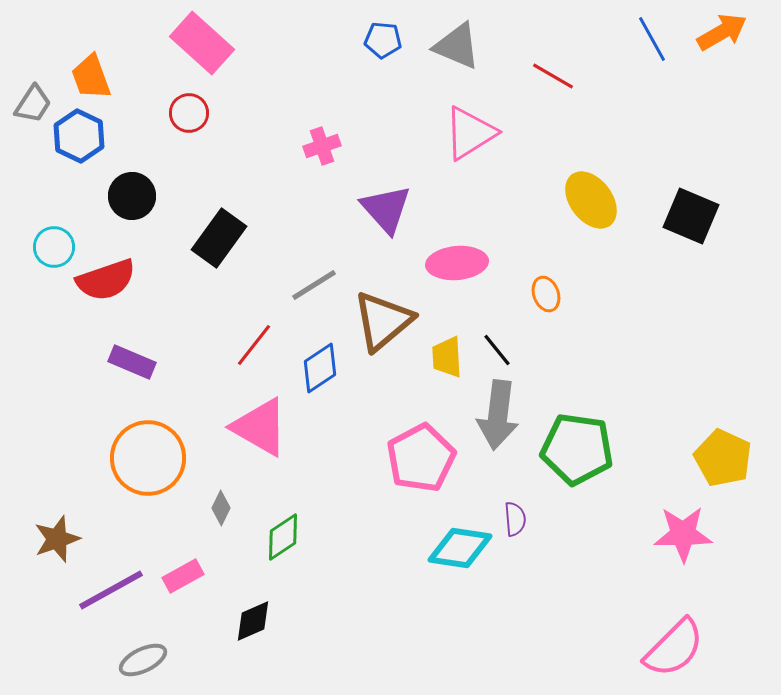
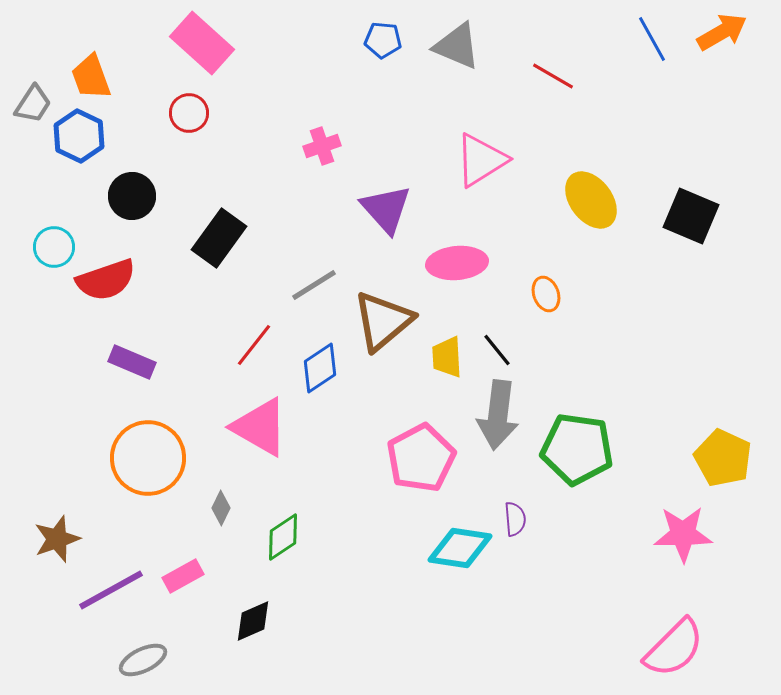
pink triangle at (470, 133): moved 11 px right, 27 px down
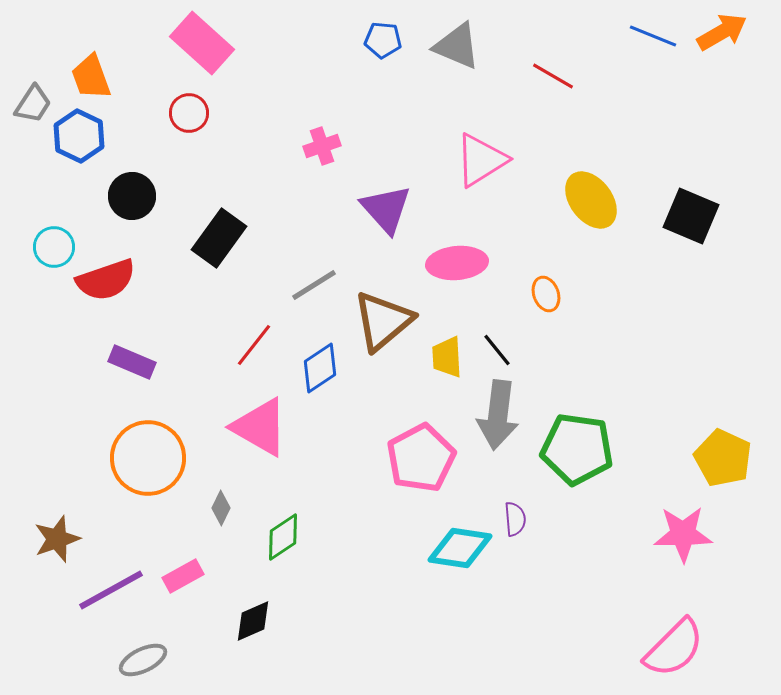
blue line at (652, 39): moved 1 px right, 3 px up; rotated 39 degrees counterclockwise
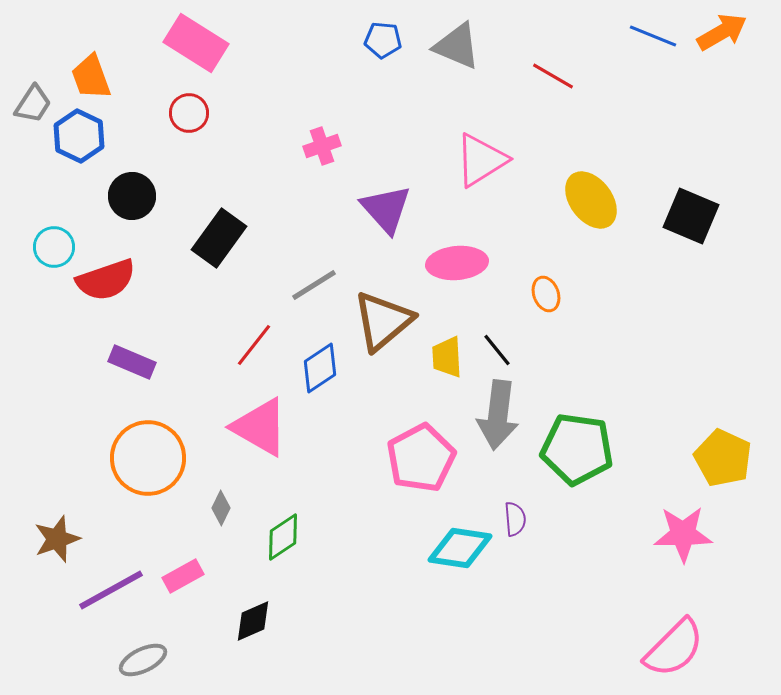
pink rectangle at (202, 43): moved 6 px left; rotated 10 degrees counterclockwise
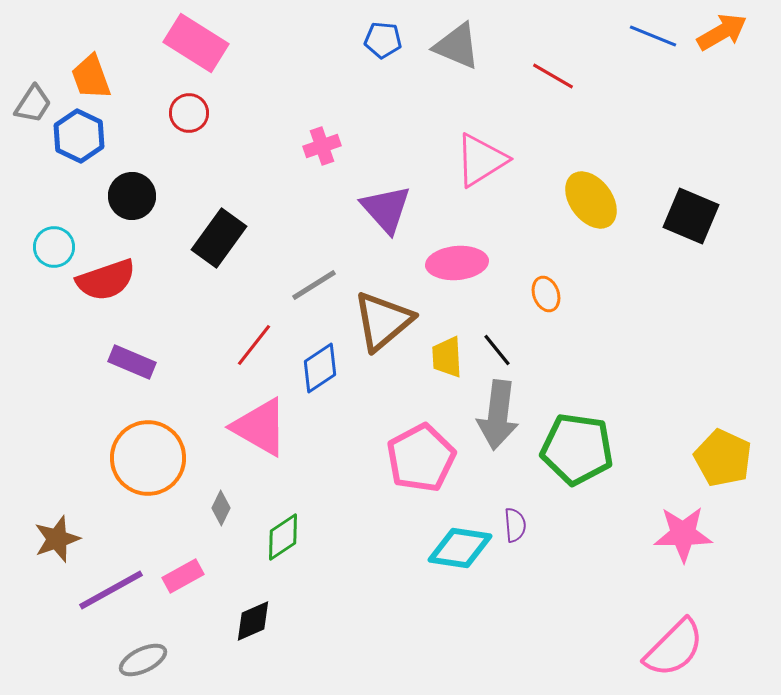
purple semicircle at (515, 519): moved 6 px down
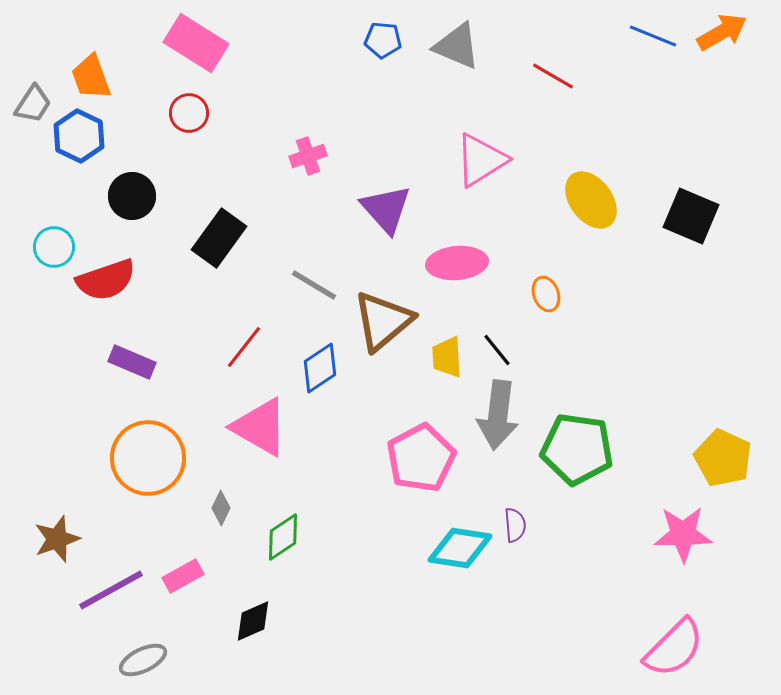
pink cross at (322, 146): moved 14 px left, 10 px down
gray line at (314, 285): rotated 63 degrees clockwise
red line at (254, 345): moved 10 px left, 2 px down
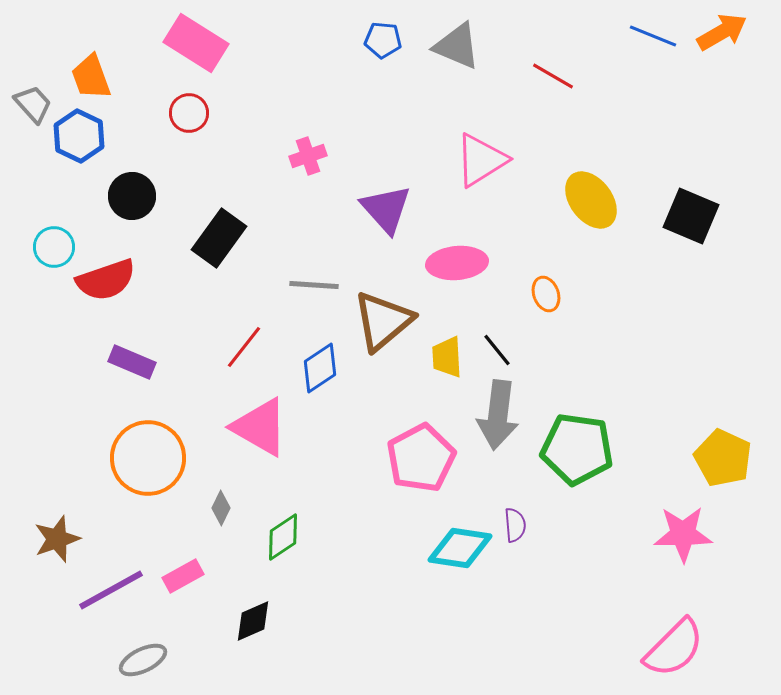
gray trapezoid at (33, 104): rotated 75 degrees counterclockwise
gray line at (314, 285): rotated 27 degrees counterclockwise
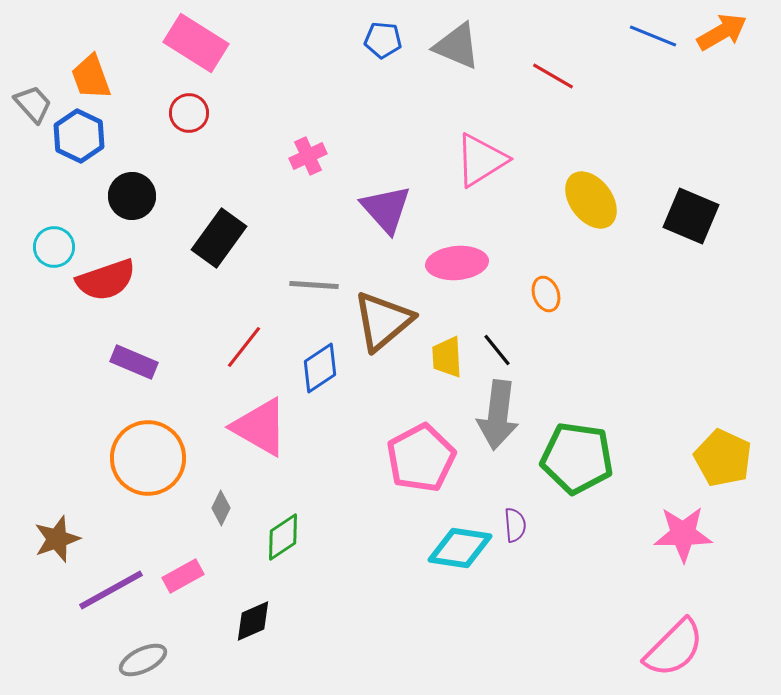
pink cross at (308, 156): rotated 6 degrees counterclockwise
purple rectangle at (132, 362): moved 2 px right
green pentagon at (577, 449): moved 9 px down
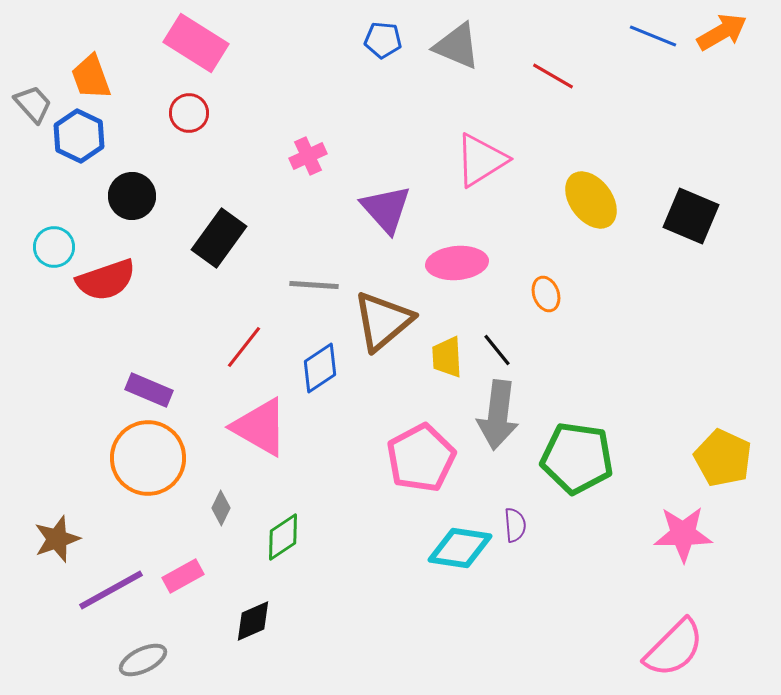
purple rectangle at (134, 362): moved 15 px right, 28 px down
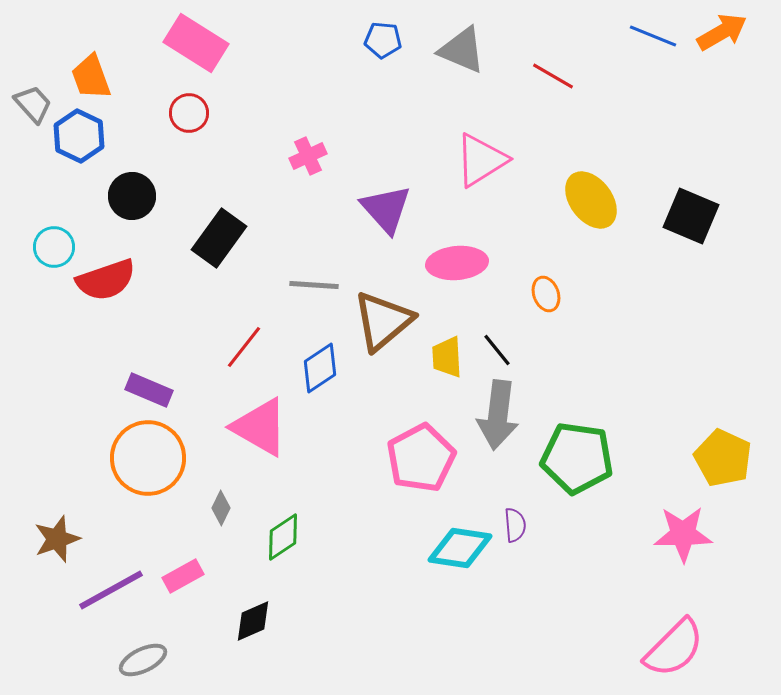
gray triangle at (457, 46): moved 5 px right, 4 px down
